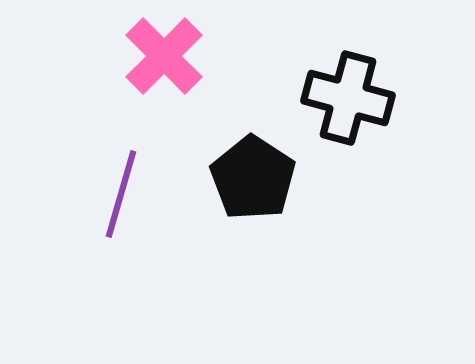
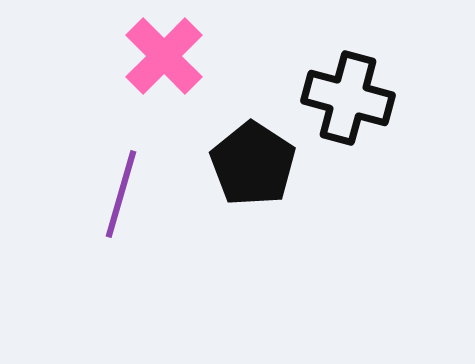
black pentagon: moved 14 px up
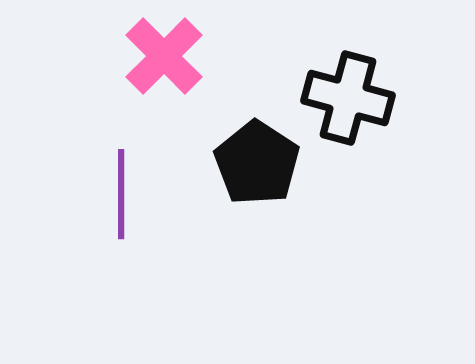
black pentagon: moved 4 px right, 1 px up
purple line: rotated 16 degrees counterclockwise
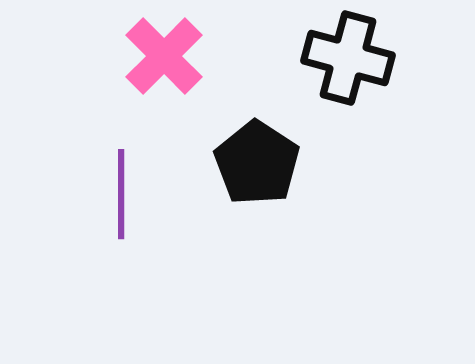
black cross: moved 40 px up
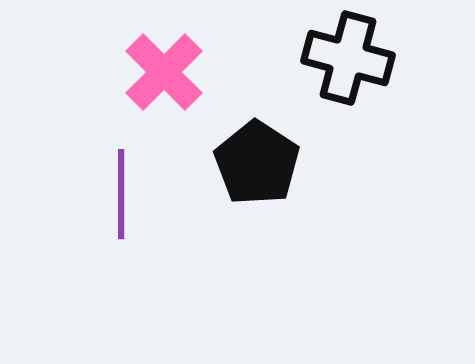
pink cross: moved 16 px down
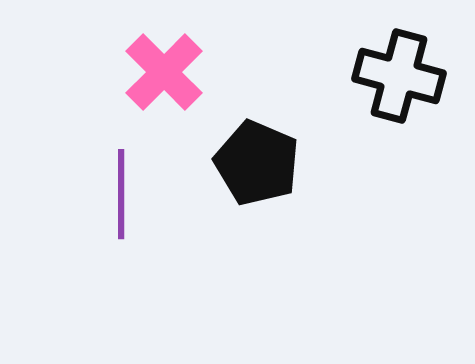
black cross: moved 51 px right, 18 px down
black pentagon: rotated 10 degrees counterclockwise
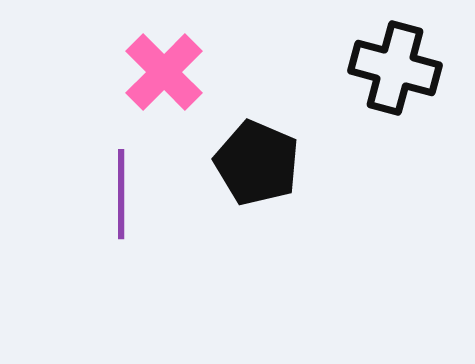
black cross: moved 4 px left, 8 px up
